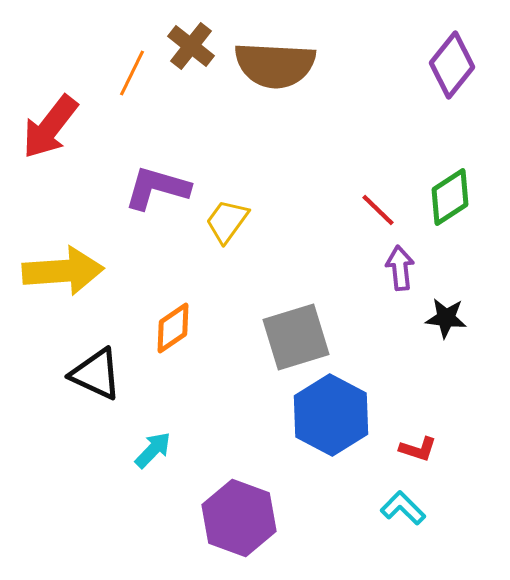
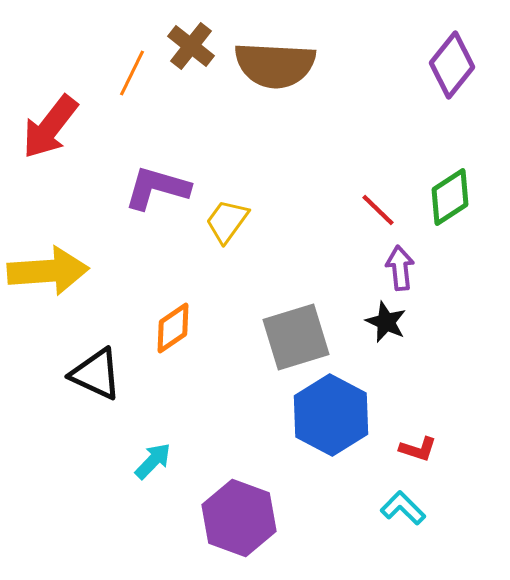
yellow arrow: moved 15 px left
black star: moved 60 px left, 4 px down; rotated 18 degrees clockwise
cyan arrow: moved 11 px down
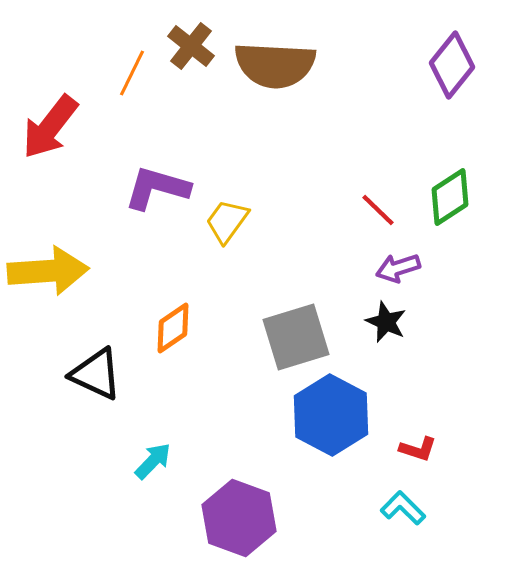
purple arrow: moved 2 px left; rotated 102 degrees counterclockwise
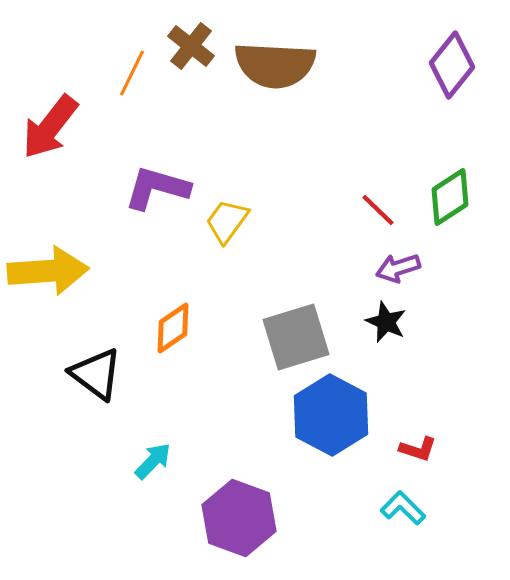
black triangle: rotated 12 degrees clockwise
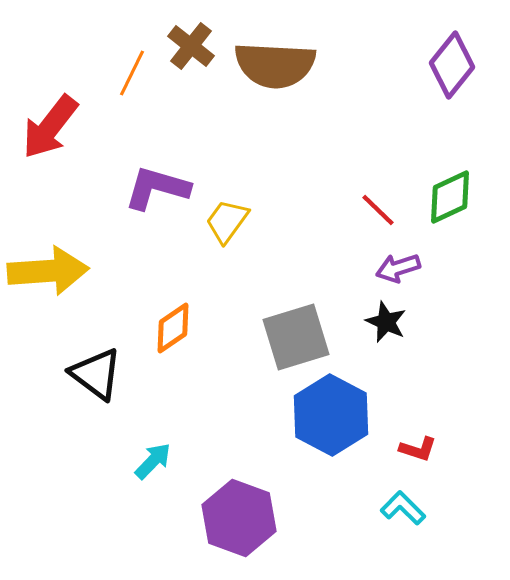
green diamond: rotated 8 degrees clockwise
